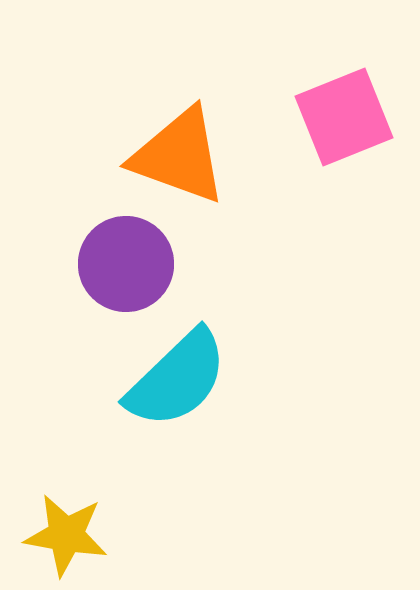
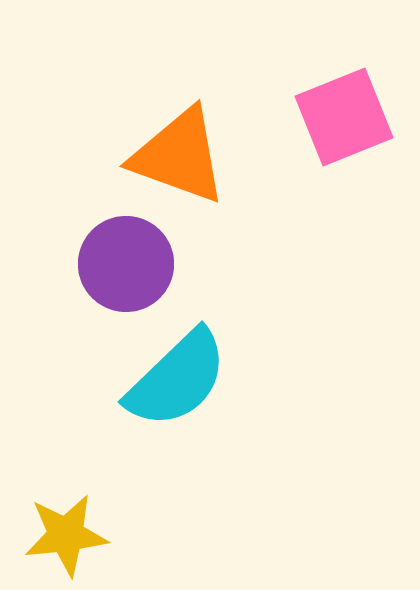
yellow star: rotated 16 degrees counterclockwise
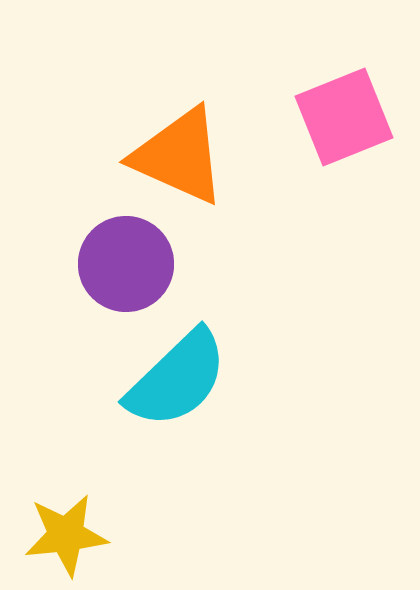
orange triangle: rotated 4 degrees clockwise
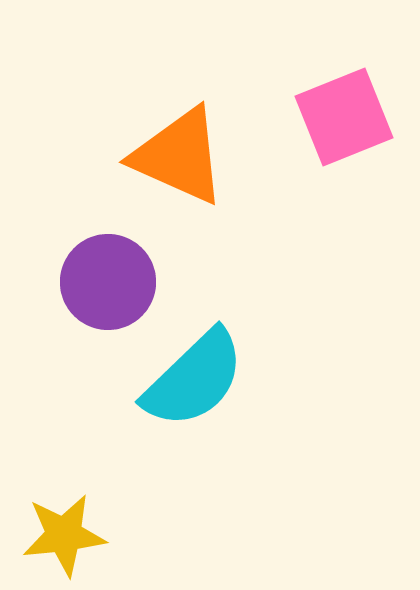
purple circle: moved 18 px left, 18 px down
cyan semicircle: moved 17 px right
yellow star: moved 2 px left
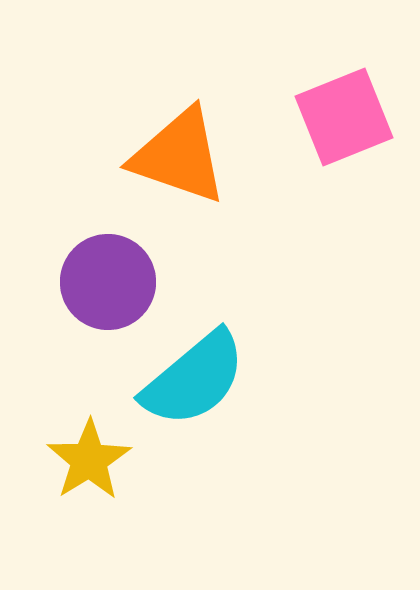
orange triangle: rotated 5 degrees counterclockwise
cyan semicircle: rotated 4 degrees clockwise
yellow star: moved 25 px right, 75 px up; rotated 26 degrees counterclockwise
